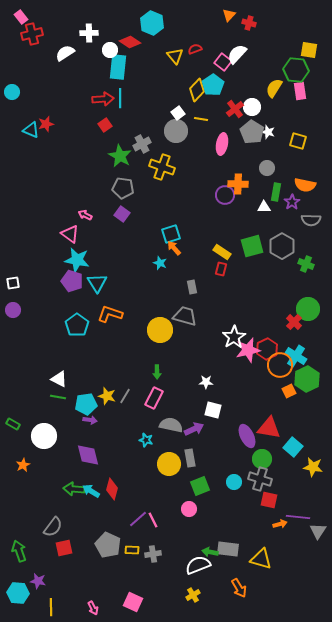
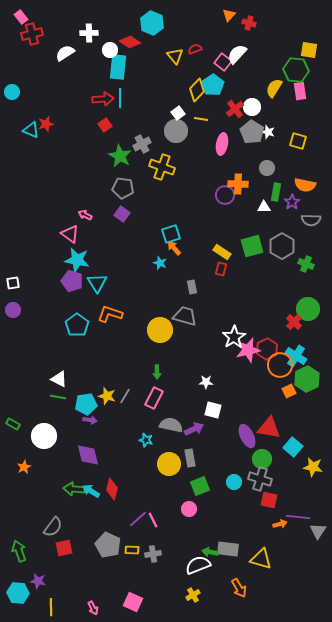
orange star at (23, 465): moved 1 px right, 2 px down
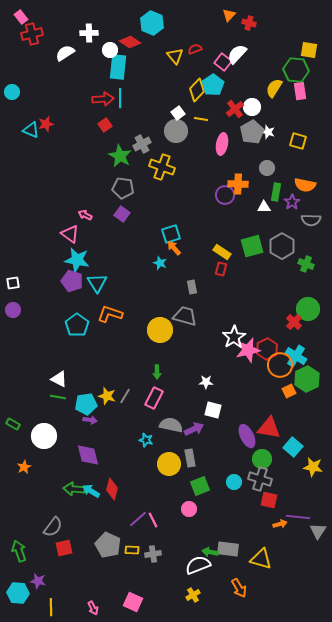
gray pentagon at (252, 132): rotated 10 degrees clockwise
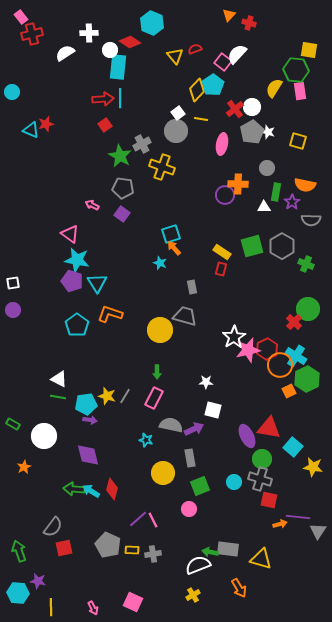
pink arrow at (85, 215): moved 7 px right, 10 px up
yellow circle at (169, 464): moved 6 px left, 9 px down
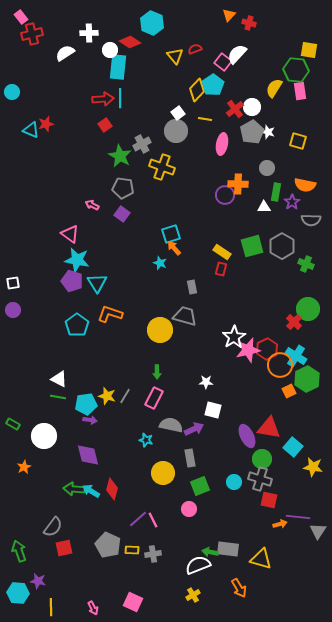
yellow line at (201, 119): moved 4 px right
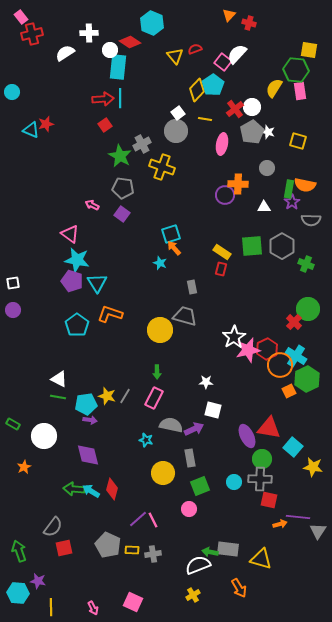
green rectangle at (276, 192): moved 13 px right, 3 px up
green square at (252, 246): rotated 10 degrees clockwise
gray cross at (260, 479): rotated 15 degrees counterclockwise
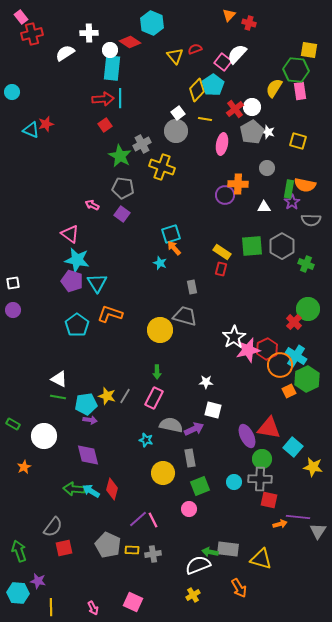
cyan rectangle at (118, 67): moved 6 px left, 1 px down
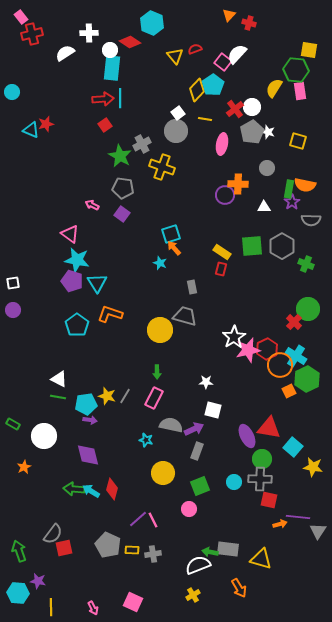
gray rectangle at (190, 458): moved 7 px right, 7 px up; rotated 30 degrees clockwise
gray semicircle at (53, 527): moved 7 px down
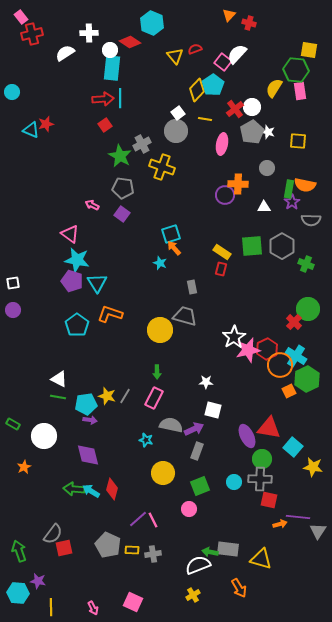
yellow square at (298, 141): rotated 12 degrees counterclockwise
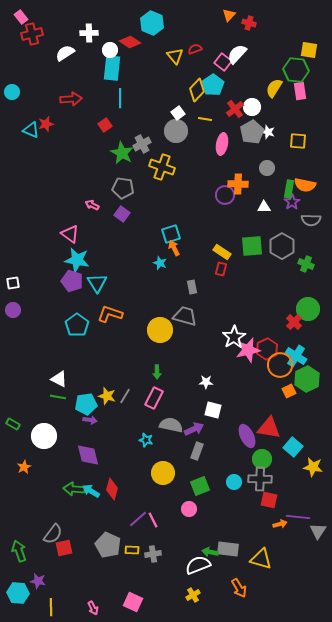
red arrow at (103, 99): moved 32 px left
green star at (120, 156): moved 2 px right, 3 px up
orange arrow at (174, 248): rotated 14 degrees clockwise
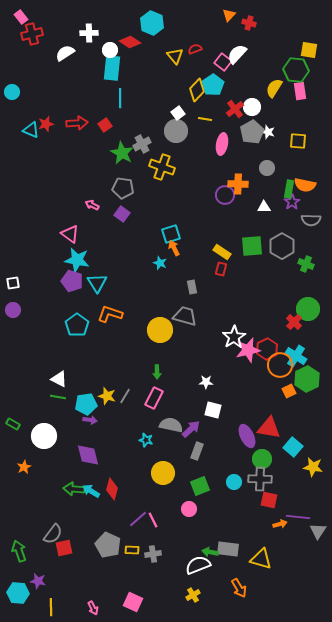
red arrow at (71, 99): moved 6 px right, 24 px down
purple arrow at (194, 429): moved 3 px left; rotated 18 degrees counterclockwise
